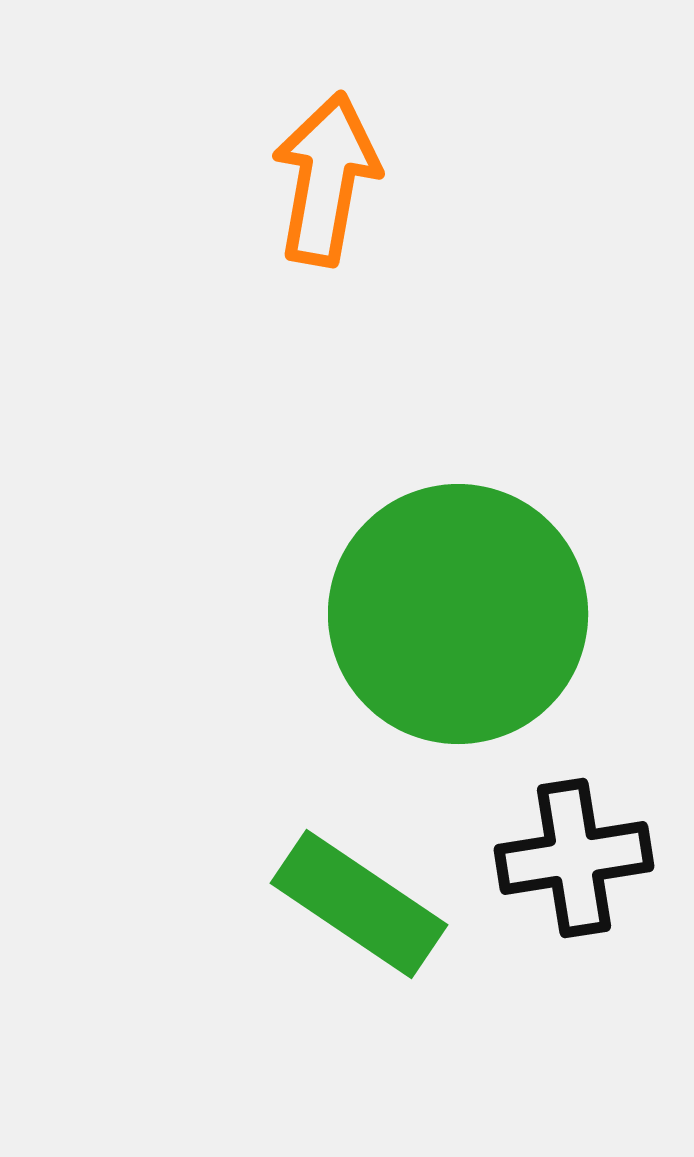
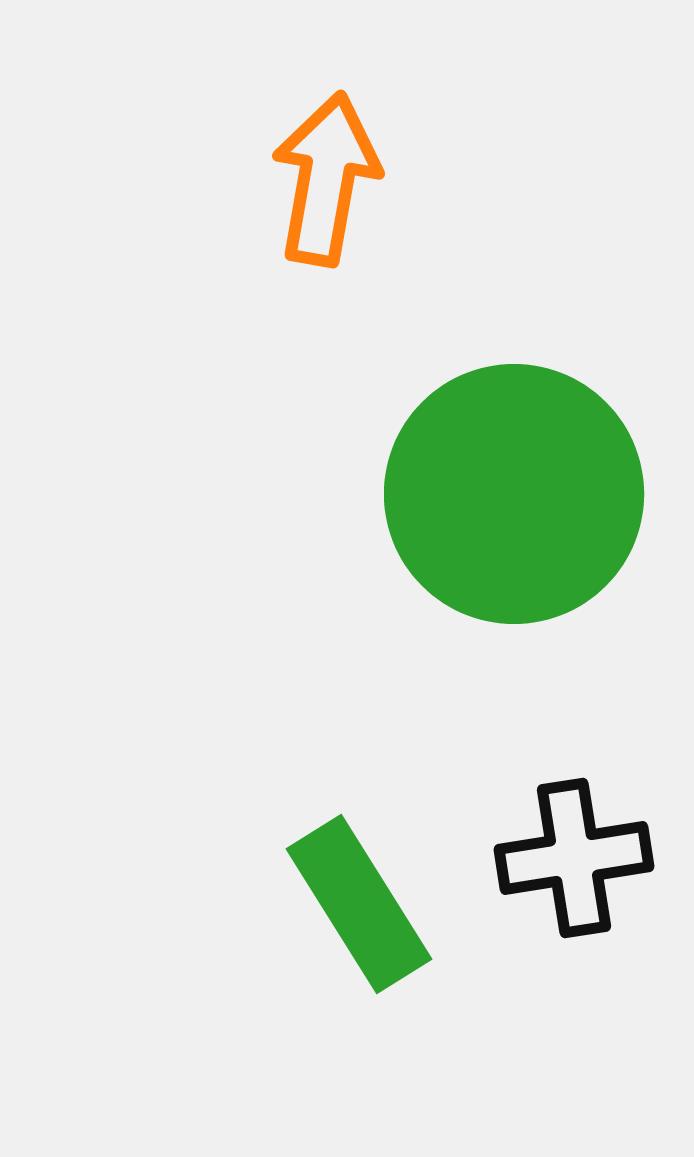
green circle: moved 56 px right, 120 px up
green rectangle: rotated 24 degrees clockwise
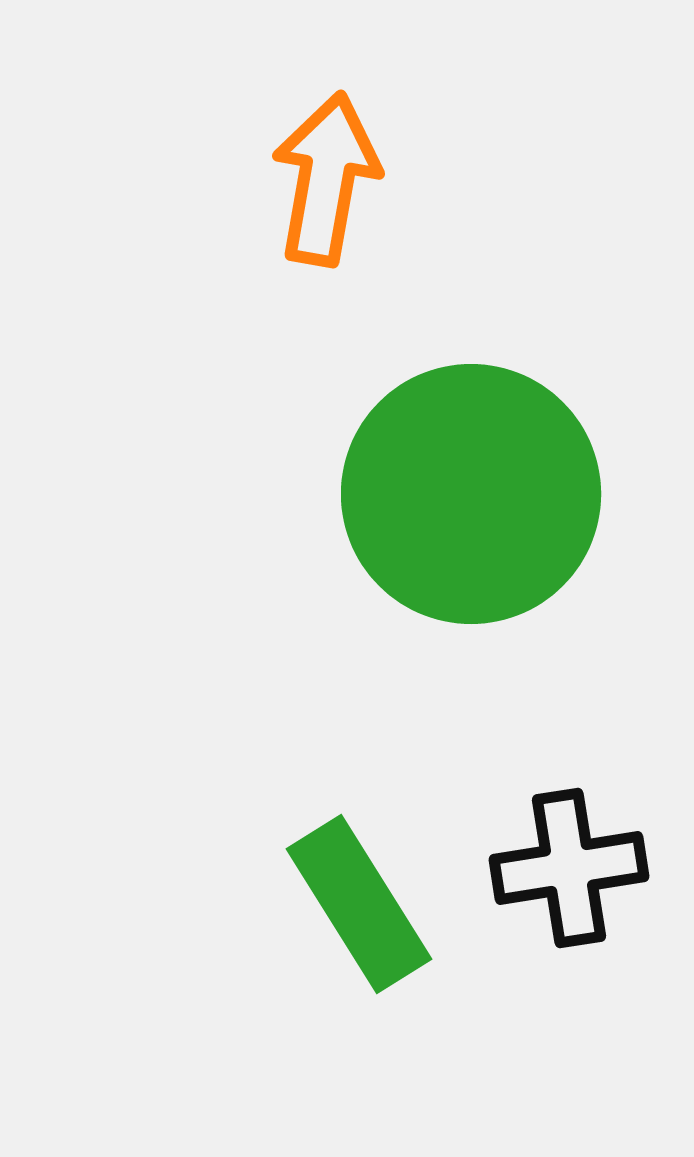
green circle: moved 43 px left
black cross: moved 5 px left, 10 px down
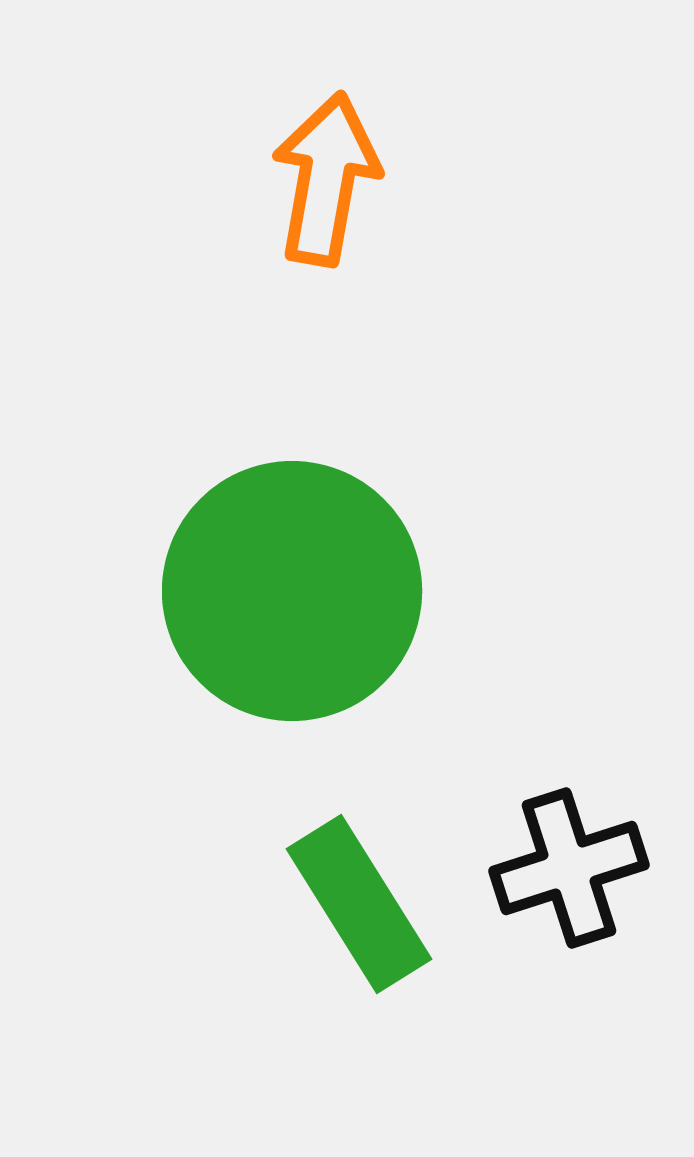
green circle: moved 179 px left, 97 px down
black cross: rotated 9 degrees counterclockwise
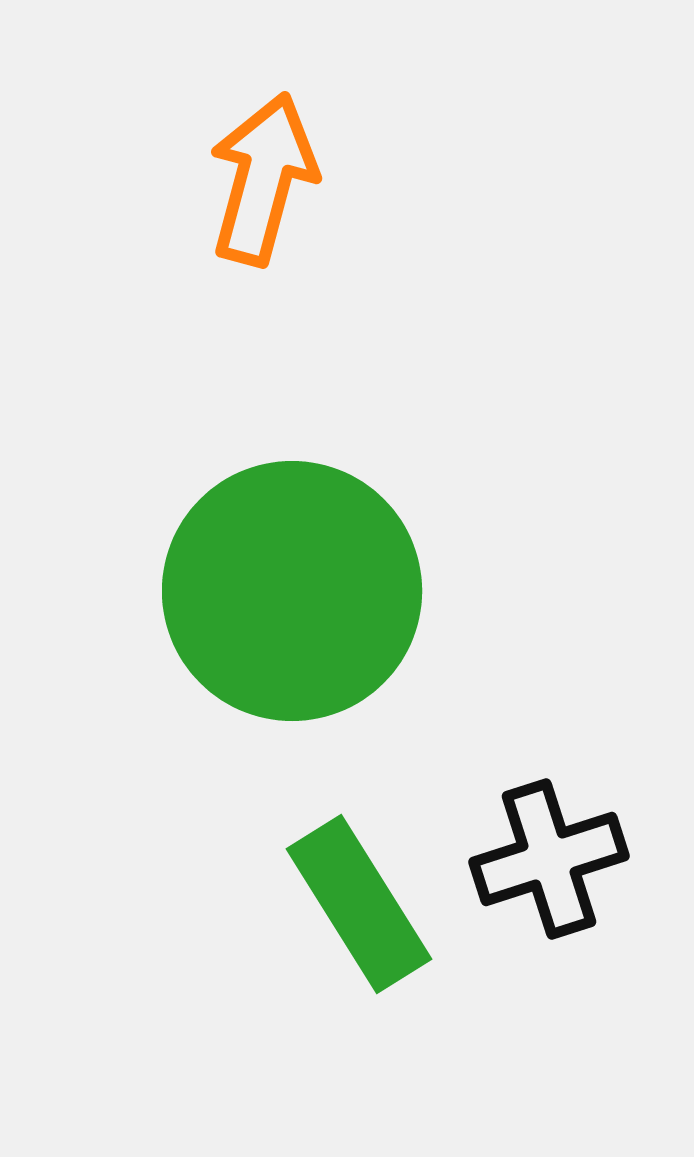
orange arrow: moved 63 px left; rotated 5 degrees clockwise
black cross: moved 20 px left, 9 px up
